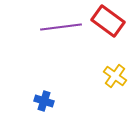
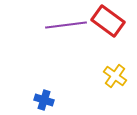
purple line: moved 5 px right, 2 px up
blue cross: moved 1 px up
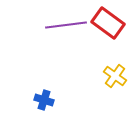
red rectangle: moved 2 px down
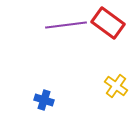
yellow cross: moved 1 px right, 10 px down
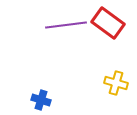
yellow cross: moved 3 px up; rotated 20 degrees counterclockwise
blue cross: moved 3 px left
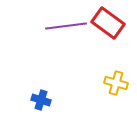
purple line: moved 1 px down
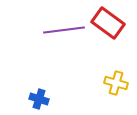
purple line: moved 2 px left, 4 px down
blue cross: moved 2 px left, 1 px up
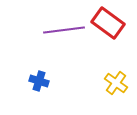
yellow cross: rotated 20 degrees clockwise
blue cross: moved 18 px up
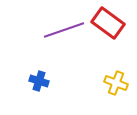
purple line: rotated 12 degrees counterclockwise
yellow cross: rotated 15 degrees counterclockwise
